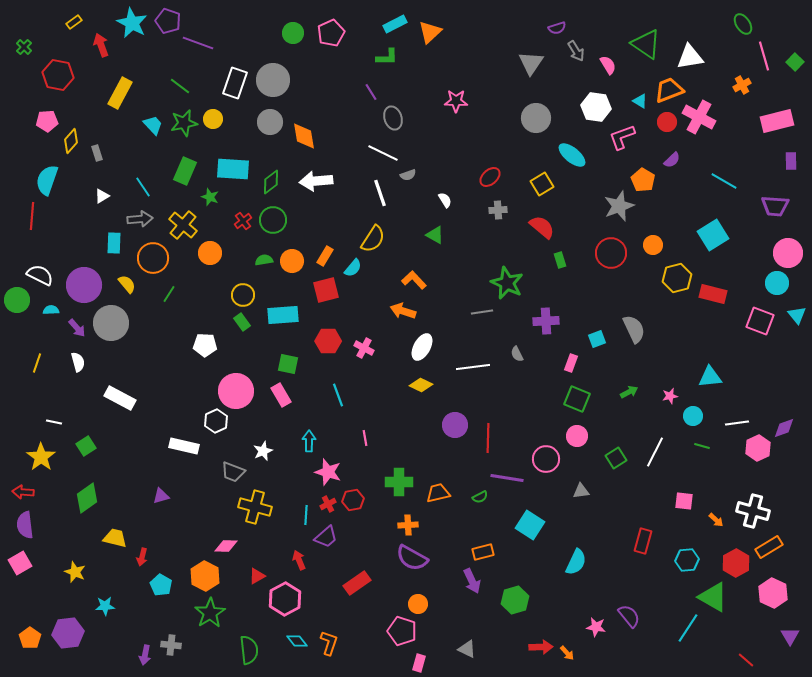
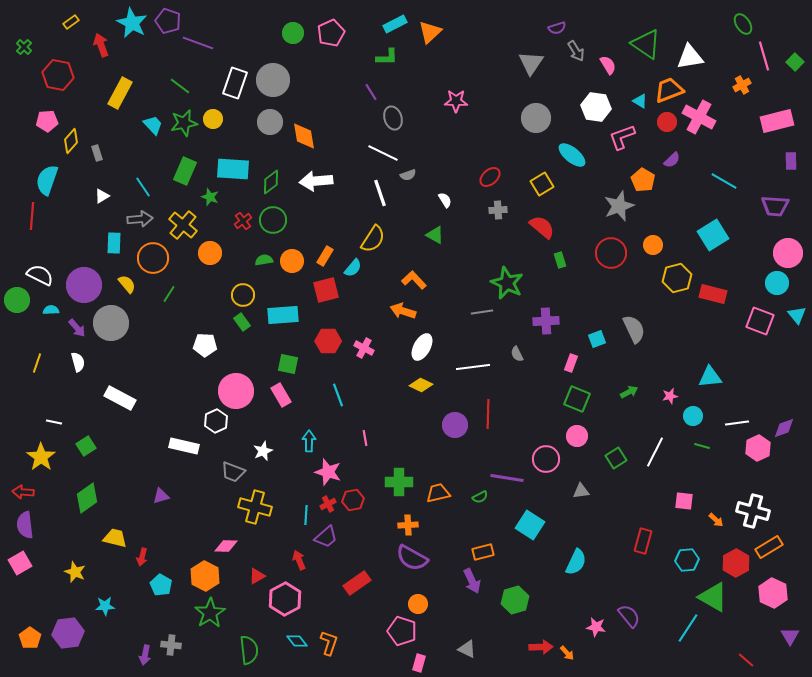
yellow rectangle at (74, 22): moved 3 px left
red line at (488, 438): moved 24 px up
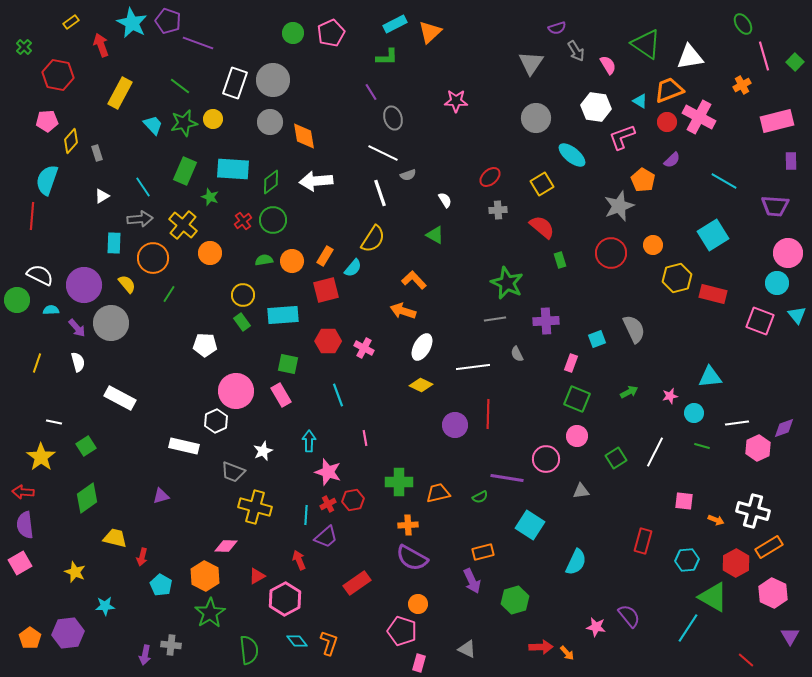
gray line at (482, 312): moved 13 px right, 7 px down
cyan circle at (693, 416): moved 1 px right, 3 px up
orange arrow at (716, 520): rotated 21 degrees counterclockwise
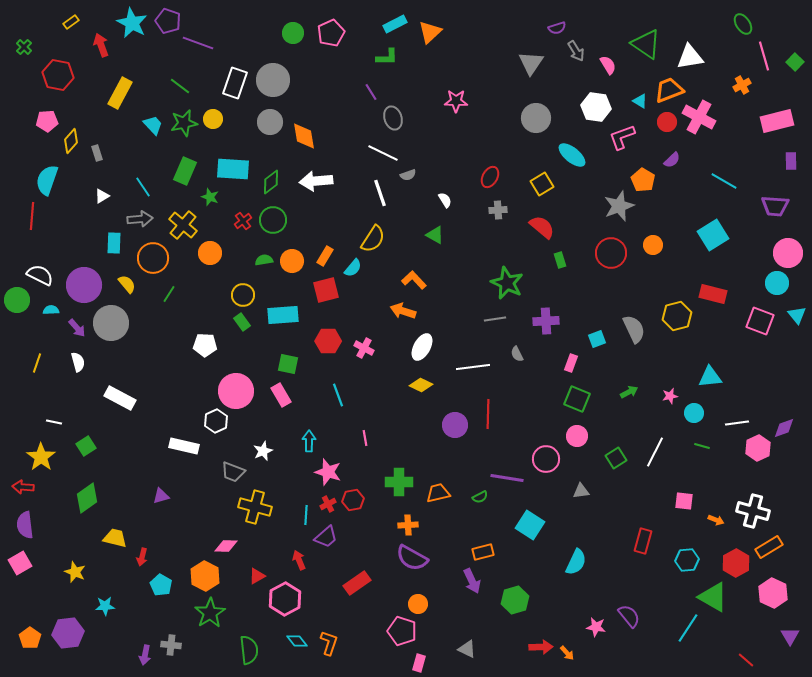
red ellipse at (490, 177): rotated 20 degrees counterclockwise
yellow hexagon at (677, 278): moved 38 px down
red arrow at (23, 492): moved 5 px up
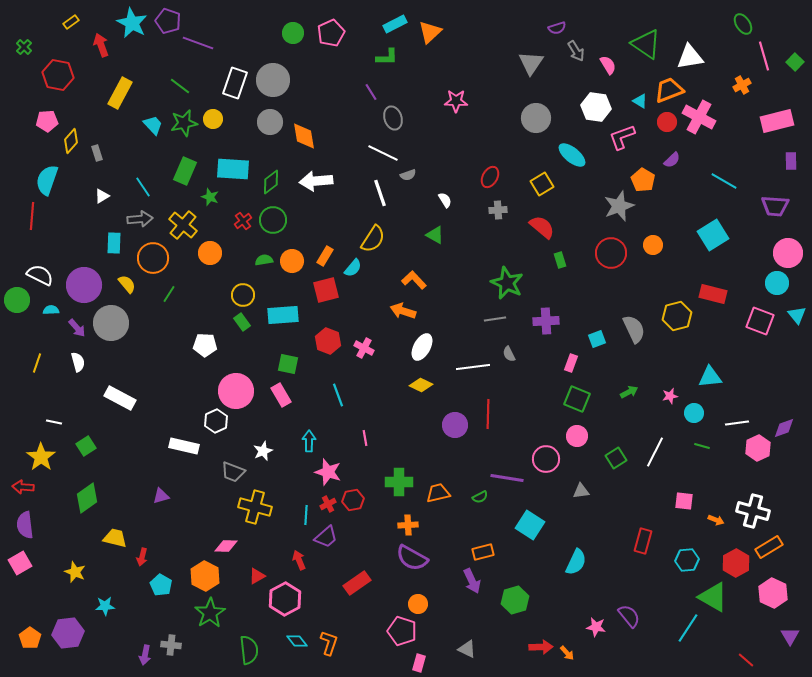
red hexagon at (328, 341): rotated 20 degrees clockwise
gray semicircle at (517, 354): moved 8 px left
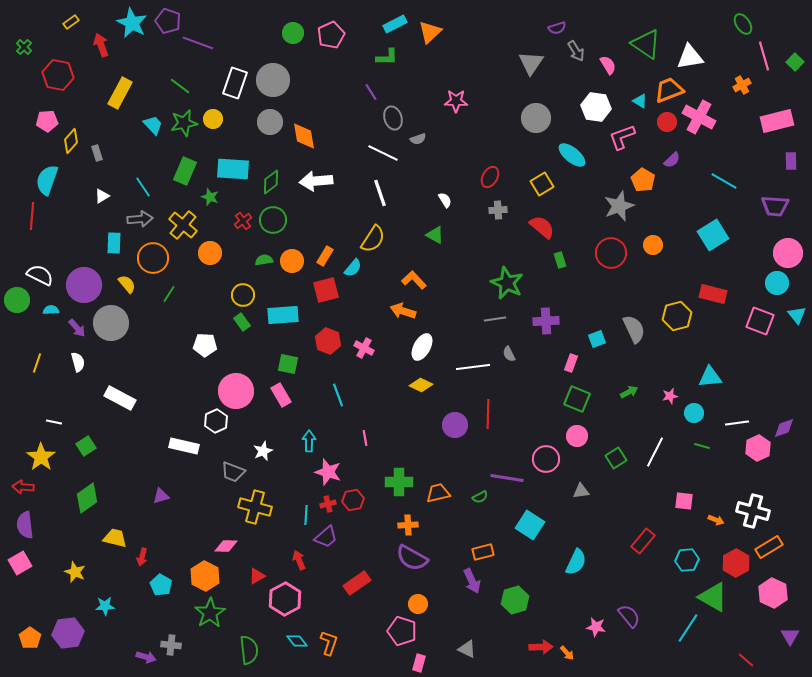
pink pentagon at (331, 33): moved 2 px down
gray semicircle at (408, 175): moved 10 px right, 36 px up
red cross at (328, 504): rotated 14 degrees clockwise
red rectangle at (643, 541): rotated 25 degrees clockwise
purple arrow at (145, 655): moved 1 px right, 2 px down; rotated 84 degrees counterclockwise
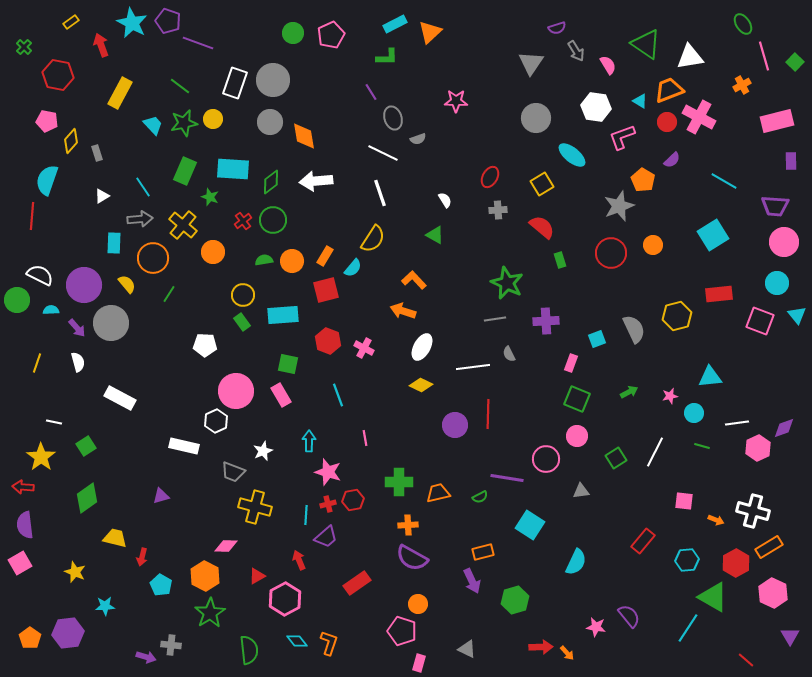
pink pentagon at (47, 121): rotated 15 degrees clockwise
orange circle at (210, 253): moved 3 px right, 1 px up
pink circle at (788, 253): moved 4 px left, 11 px up
red rectangle at (713, 294): moved 6 px right; rotated 20 degrees counterclockwise
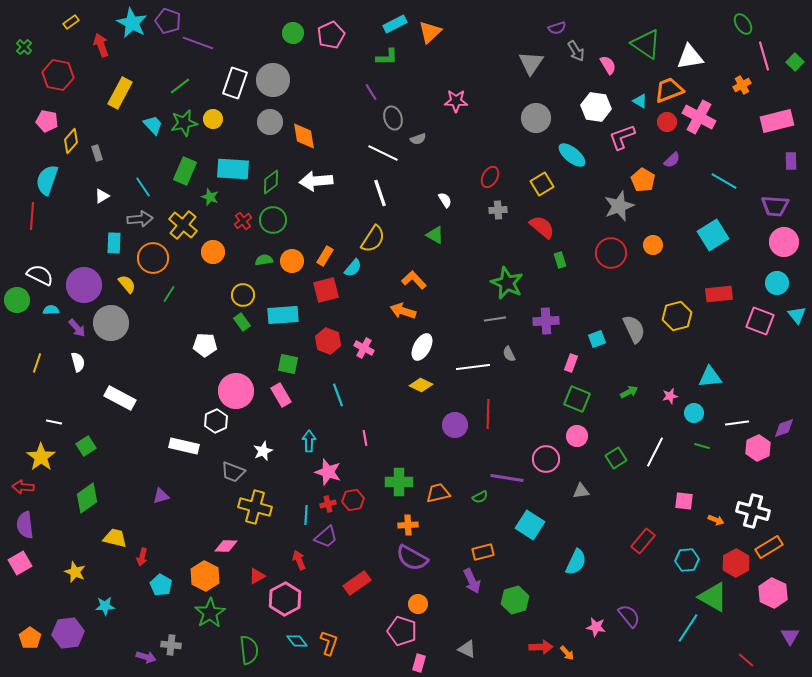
green line at (180, 86): rotated 75 degrees counterclockwise
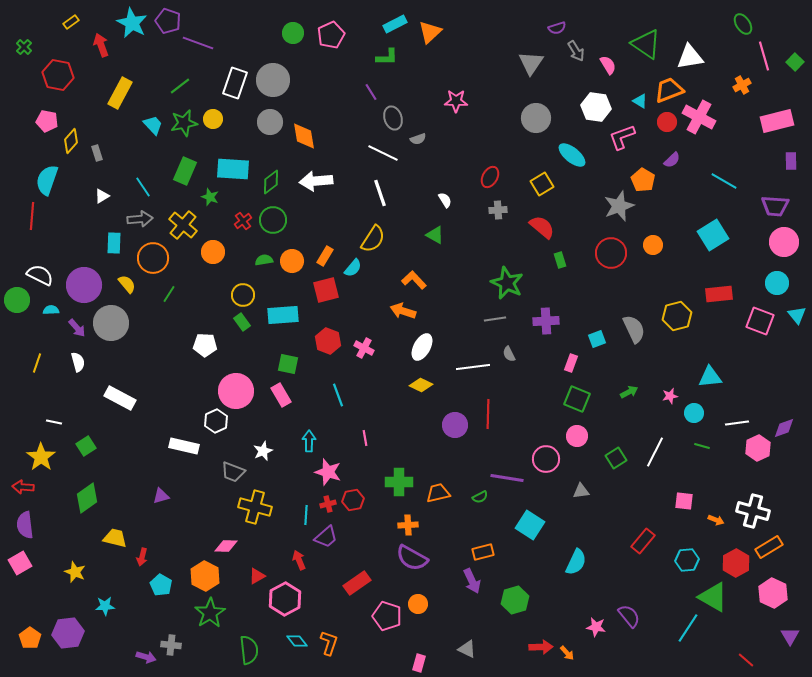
pink pentagon at (402, 631): moved 15 px left, 15 px up
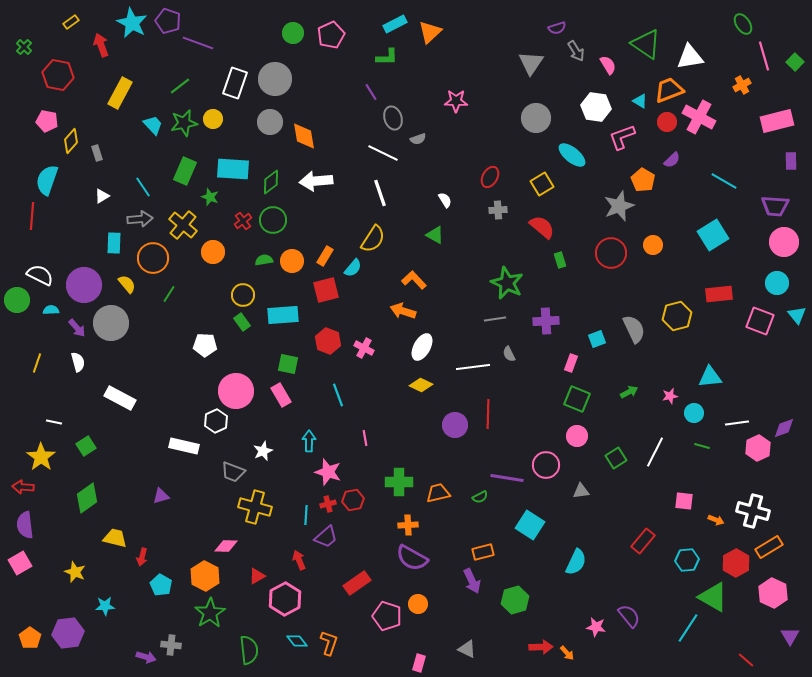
gray circle at (273, 80): moved 2 px right, 1 px up
pink circle at (546, 459): moved 6 px down
